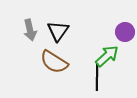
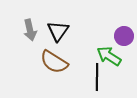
purple circle: moved 1 px left, 4 px down
green arrow: moved 2 px right; rotated 105 degrees counterclockwise
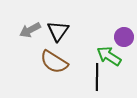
gray arrow: rotated 75 degrees clockwise
purple circle: moved 1 px down
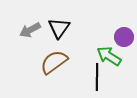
black triangle: moved 1 px right, 3 px up
brown semicircle: rotated 112 degrees clockwise
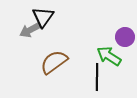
black triangle: moved 16 px left, 11 px up
purple circle: moved 1 px right
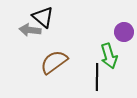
black triangle: rotated 25 degrees counterclockwise
gray arrow: rotated 35 degrees clockwise
purple circle: moved 1 px left, 5 px up
green arrow: rotated 140 degrees counterclockwise
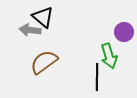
brown semicircle: moved 10 px left
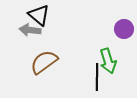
black triangle: moved 4 px left, 2 px up
purple circle: moved 3 px up
green arrow: moved 1 px left, 5 px down
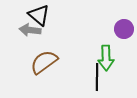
green arrow: moved 2 px left, 3 px up; rotated 15 degrees clockwise
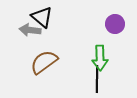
black triangle: moved 3 px right, 2 px down
purple circle: moved 9 px left, 5 px up
green arrow: moved 6 px left
black line: moved 2 px down
